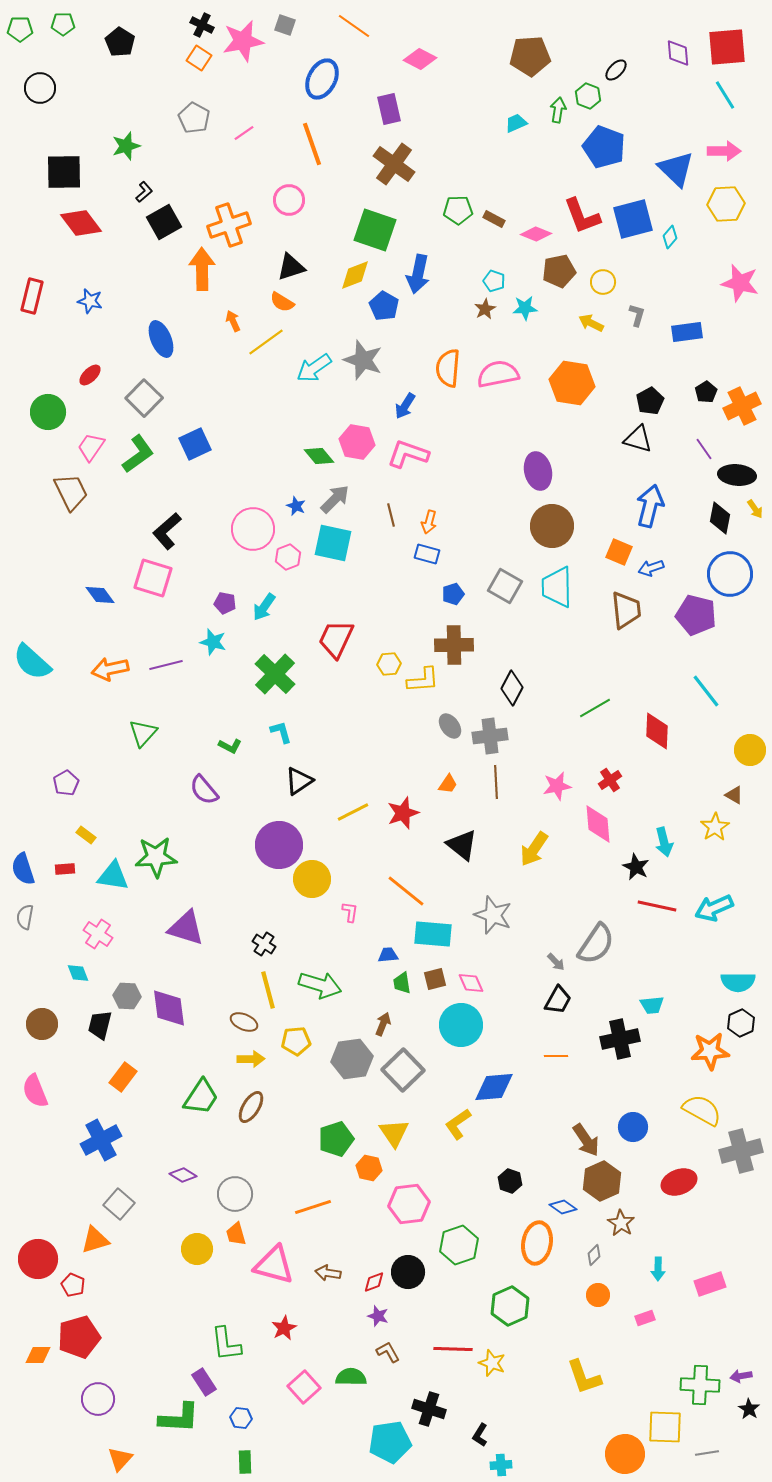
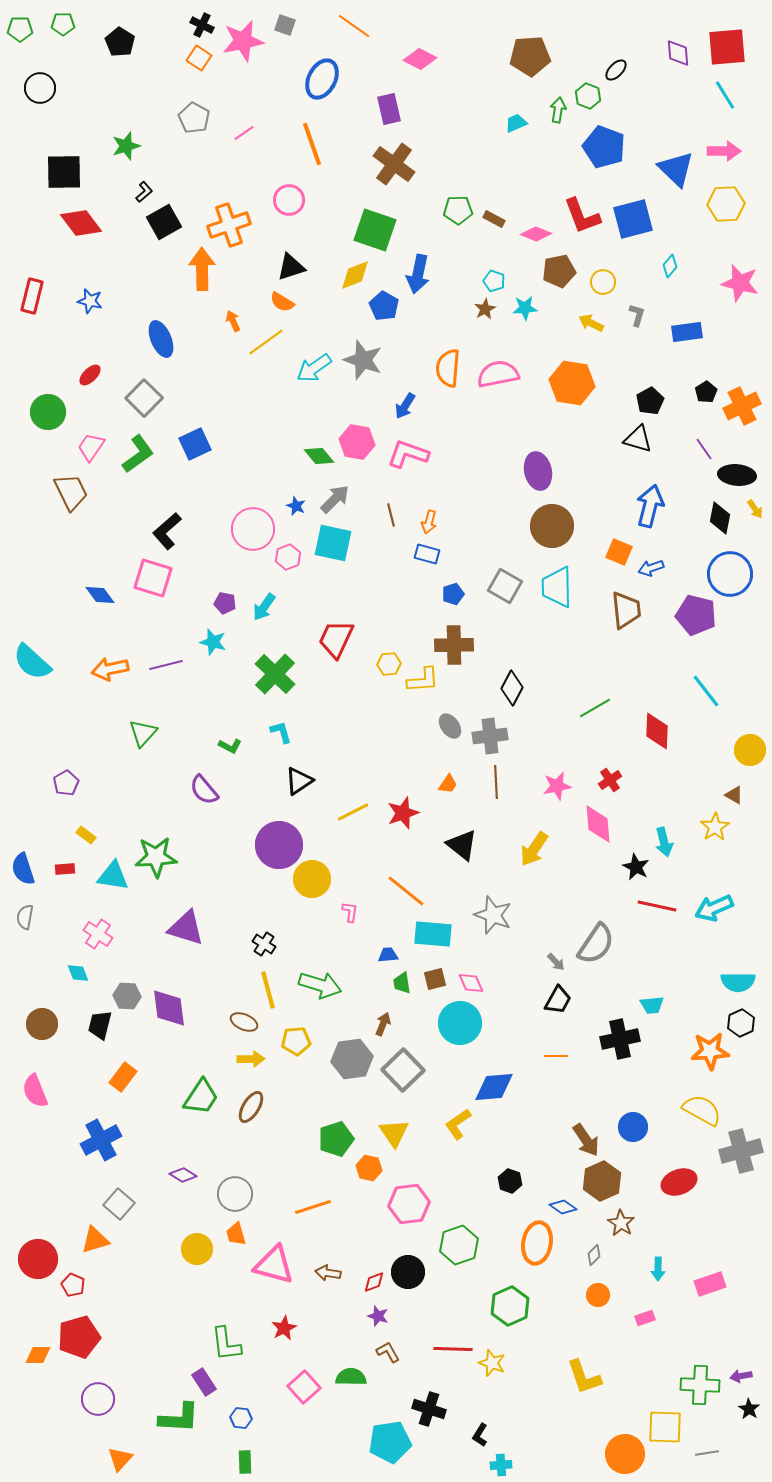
cyan diamond at (670, 237): moved 29 px down
cyan circle at (461, 1025): moved 1 px left, 2 px up
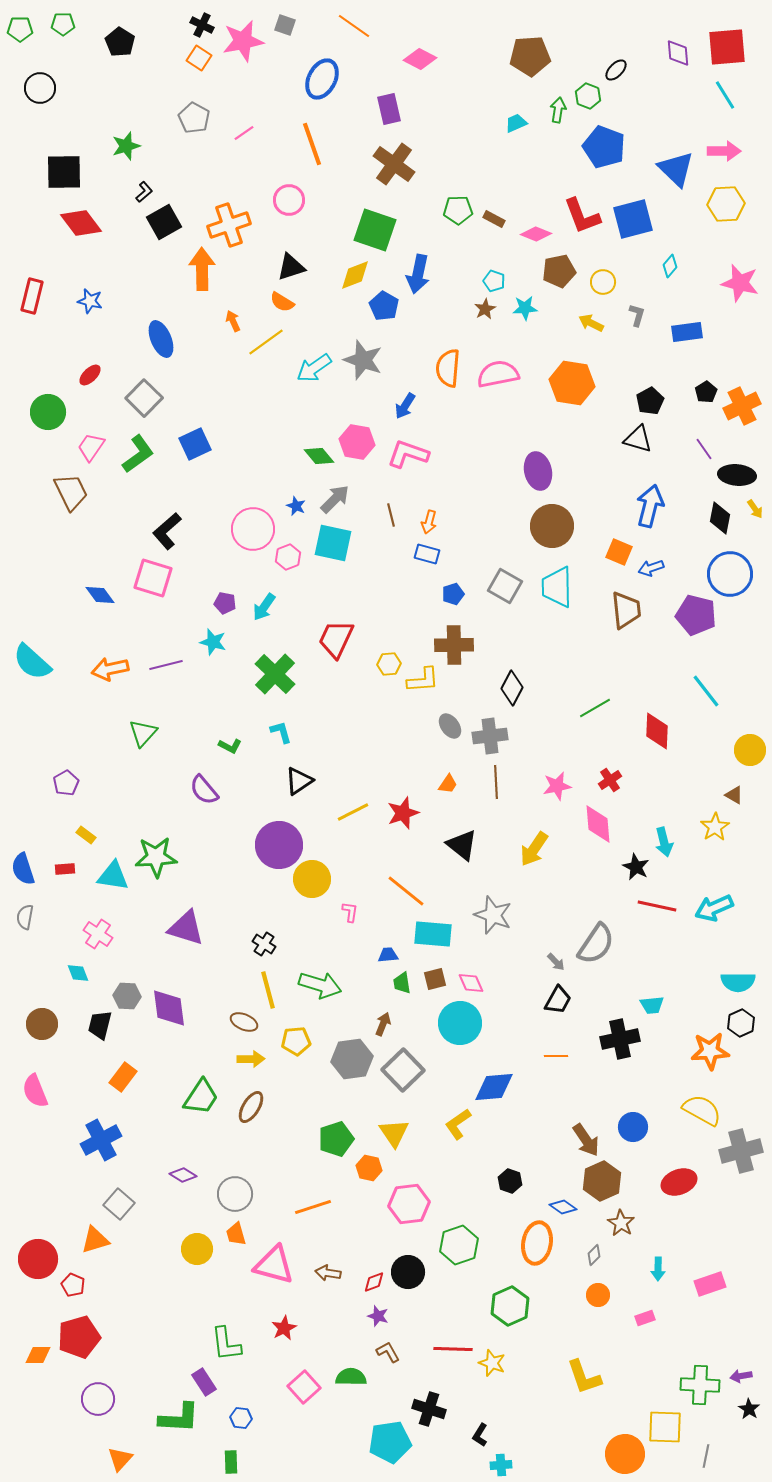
gray line at (707, 1453): moved 1 px left, 3 px down; rotated 70 degrees counterclockwise
green rectangle at (245, 1462): moved 14 px left
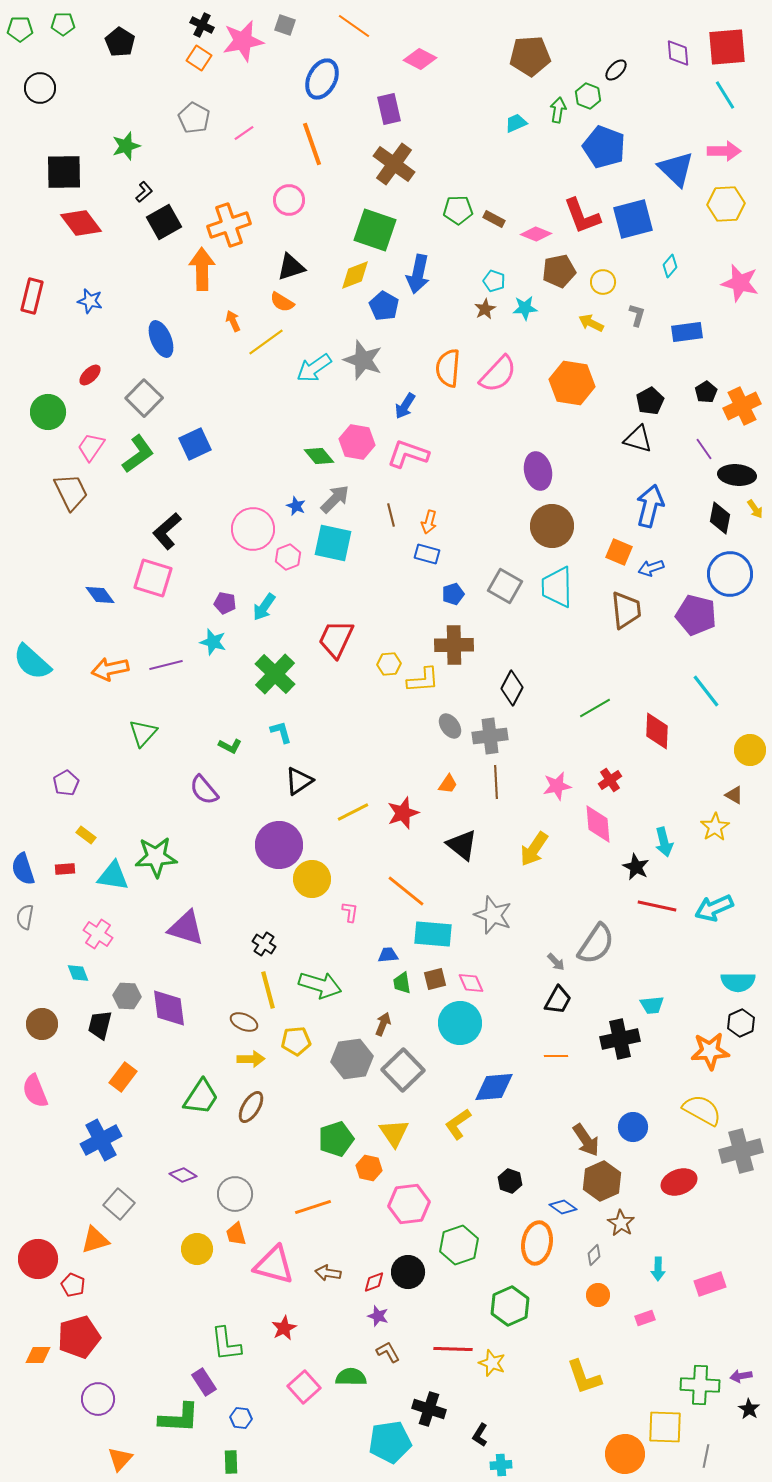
pink semicircle at (498, 374): rotated 144 degrees clockwise
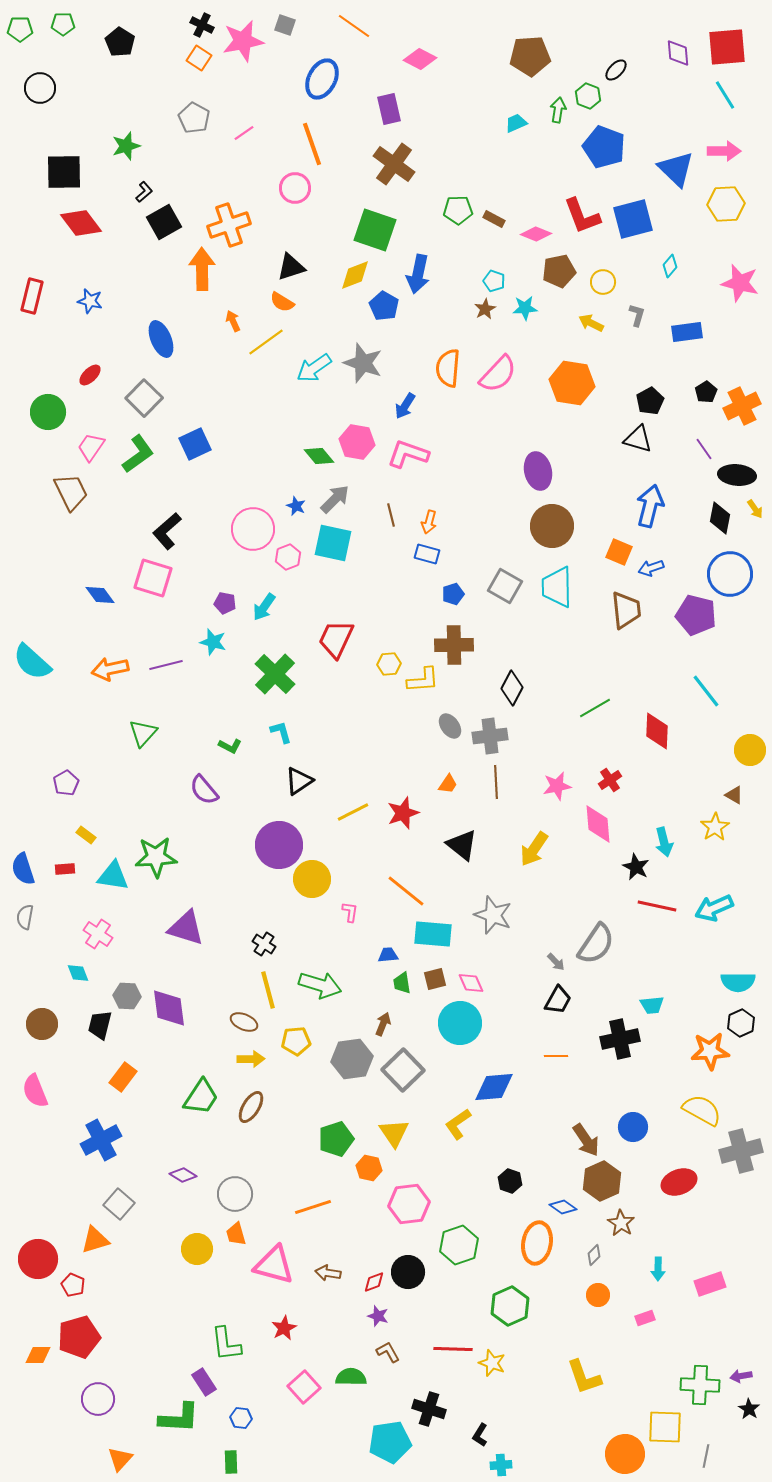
pink circle at (289, 200): moved 6 px right, 12 px up
gray star at (363, 360): moved 3 px down
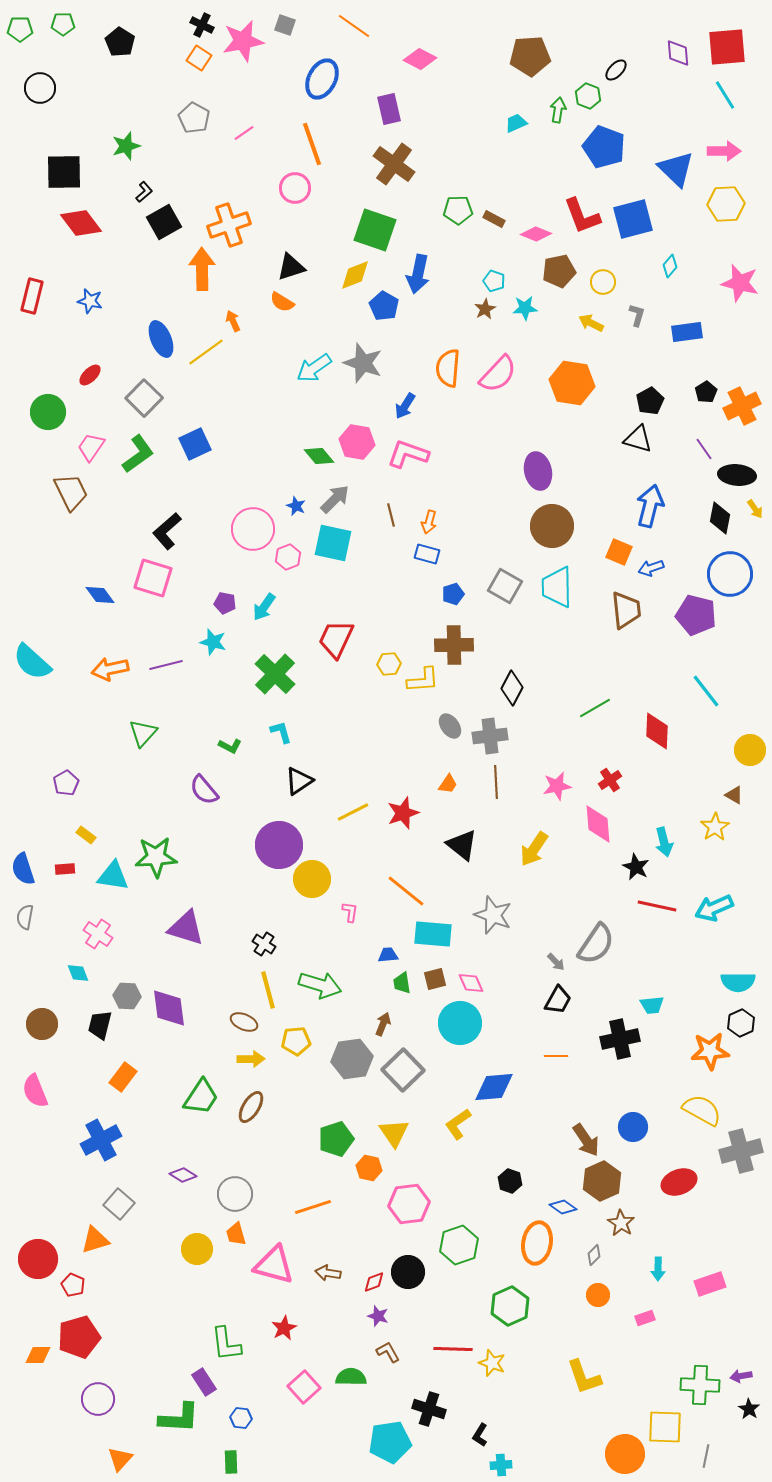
yellow line at (266, 342): moved 60 px left, 10 px down
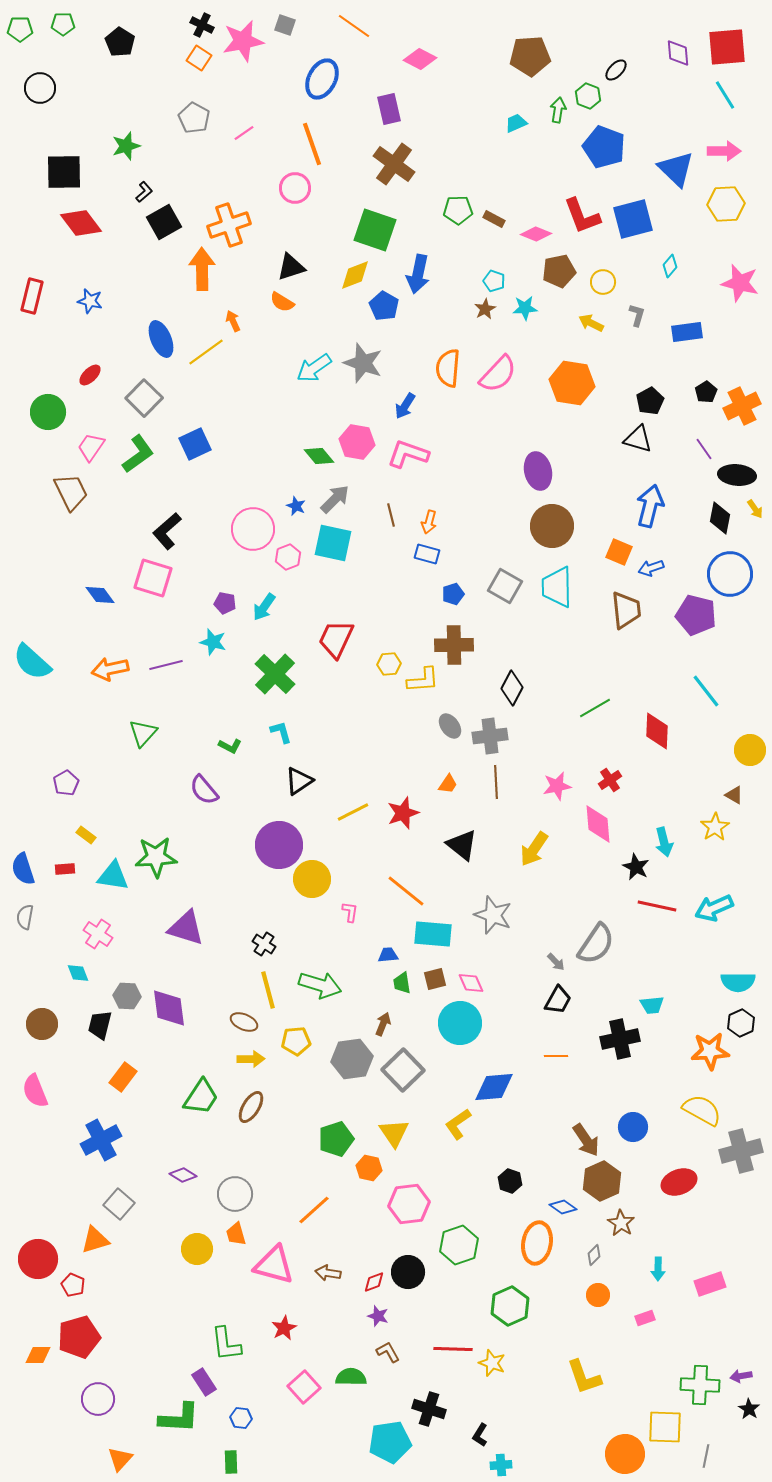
orange line at (313, 1207): moved 1 px right, 3 px down; rotated 24 degrees counterclockwise
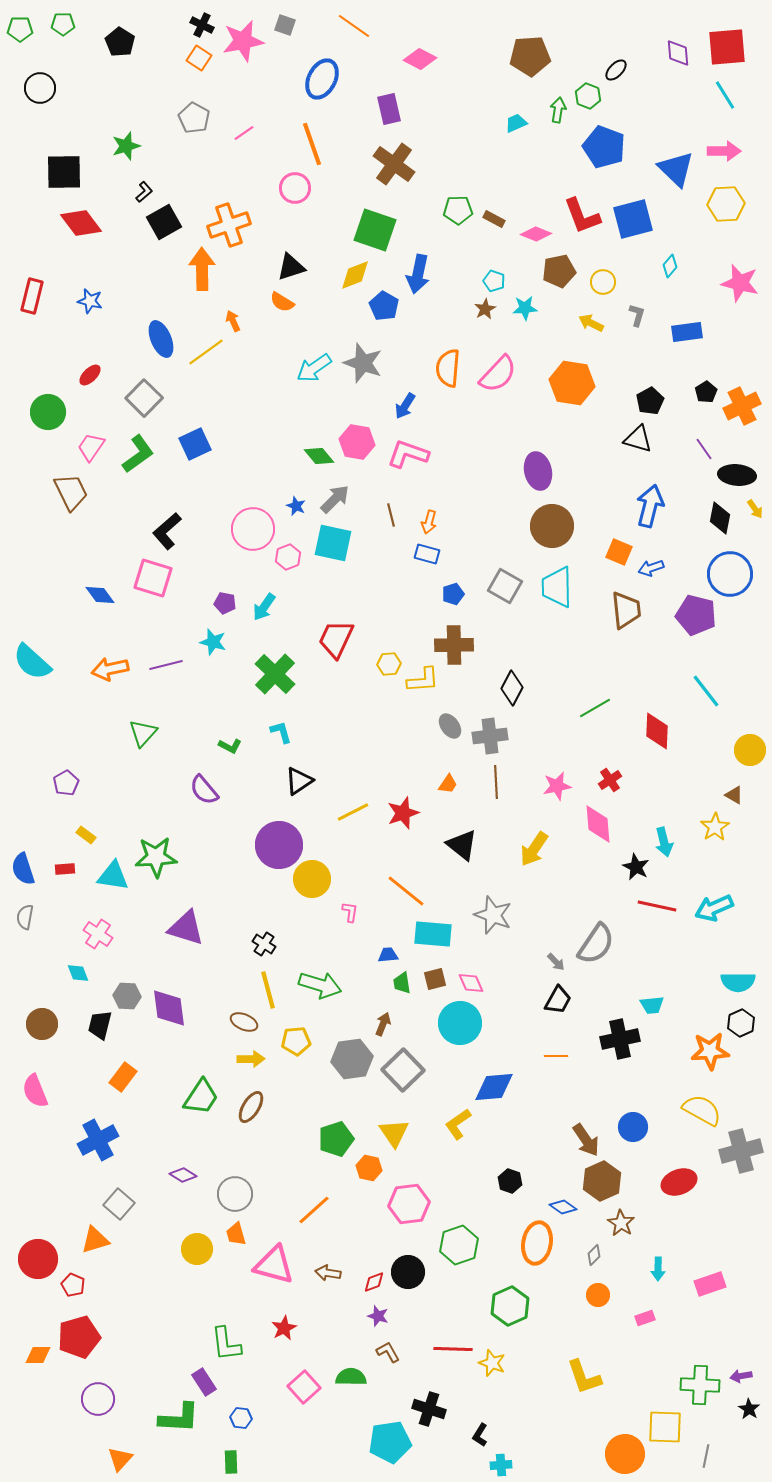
blue cross at (101, 1140): moved 3 px left
